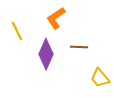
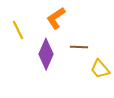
yellow line: moved 1 px right, 1 px up
yellow trapezoid: moved 9 px up
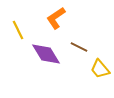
brown line: rotated 24 degrees clockwise
purple diamond: rotated 56 degrees counterclockwise
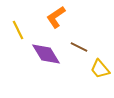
orange L-shape: moved 1 px up
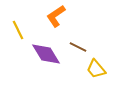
orange L-shape: moved 1 px up
brown line: moved 1 px left
yellow trapezoid: moved 4 px left
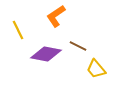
brown line: moved 1 px up
purple diamond: rotated 48 degrees counterclockwise
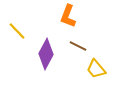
orange L-shape: moved 12 px right; rotated 35 degrees counterclockwise
yellow line: moved 1 px left, 1 px down; rotated 18 degrees counterclockwise
purple diamond: rotated 72 degrees counterclockwise
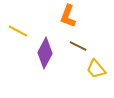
yellow line: moved 1 px right; rotated 18 degrees counterclockwise
purple diamond: moved 1 px left, 1 px up
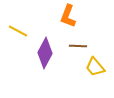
brown line: rotated 24 degrees counterclockwise
yellow trapezoid: moved 1 px left, 2 px up
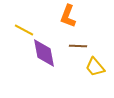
yellow line: moved 6 px right, 1 px up
purple diamond: moved 1 px left; rotated 40 degrees counterclockwise
